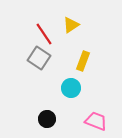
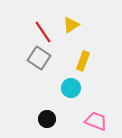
red line: moved 1 px left, 2 px up
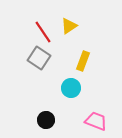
yellow triangle: moved 2 px left, 1 px down
black circle: moved 1 px left, 1 px down
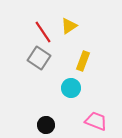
black circle: moved 5 px down
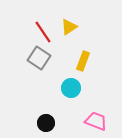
yellow triangle: moved 1 px down
black circle: moved 2 px up
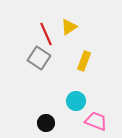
red line: moved 3 px right, 2 px down; rotated 10 degrees clockwise
yellow rectangle: moved 1 px right
cyan circle: moved 5 px right, 13 px down
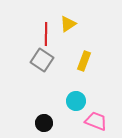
yellow triangle: moved 1 px left, 3 px up
red line: rotated 25 degrees clockwise
gray square: moved 3 px right, 2 px down
black circle: moved 2 px left
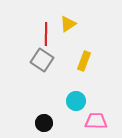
pink trapezoid: rotated 20 degrees counterclockwise
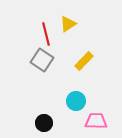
red line: rotated 15 degrees counterclockwise
yellow rectangle: rotated 24 degrees clockwise
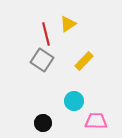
cyan circle: moved 2 px left
black circle: moved 1 px left
